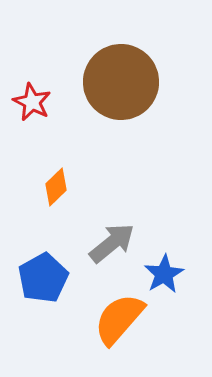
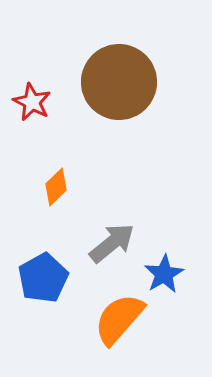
brown circle: moved 2 px left
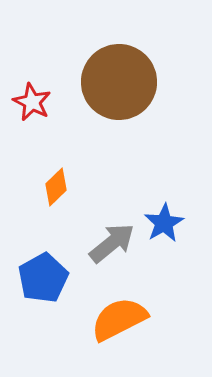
blue star: moved 51 px up
orange semicircle: rotated 22 degrees clockwise
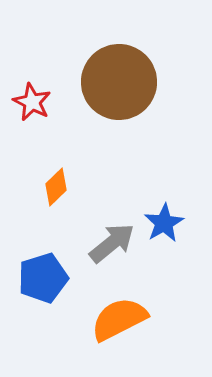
blue pentagon: rotated 12 degrees clockwise
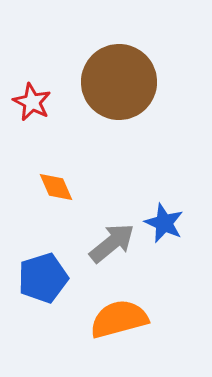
orange diamond: rotated 69 degrees counterclockwise
blue star: rotated 18 degrees counterclockwise
orange semicircle: rotated 12 degrees clockwise
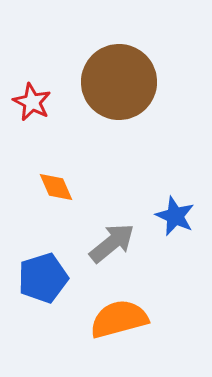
blue star: moved 11 px right, 7 px up
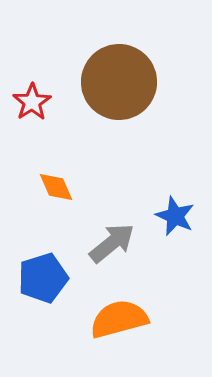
red star: rotated 12 degrees clockwise
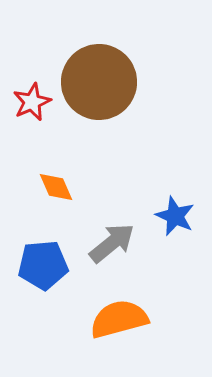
brown circle: moved 20 px left
red star: rotated 9 degrees clockwise
blue pentagon: moved 13 px up; rotated 12 degrees clockwise
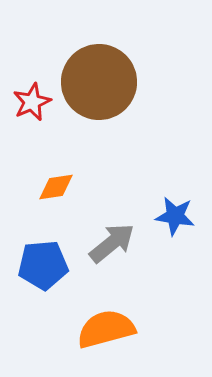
orange diamond: rotated 75 degrees counterclockwise
blue star: rotated 15 degrees counterclockwise
orange semicircle: moved 13 px left, 10 px down
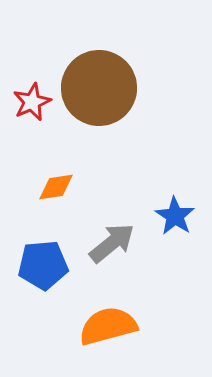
brown circle: moved 6 px down
blue star: rotated 24 degrees clockwise
orange semicircle: moved 2 px right, 3 px up
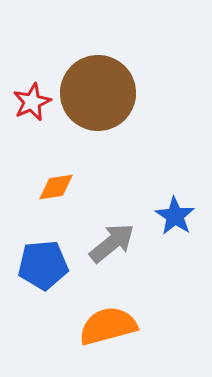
brown circle: moved 1 px left, 5 px down
